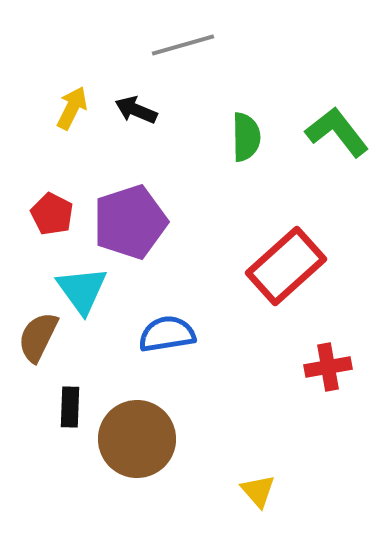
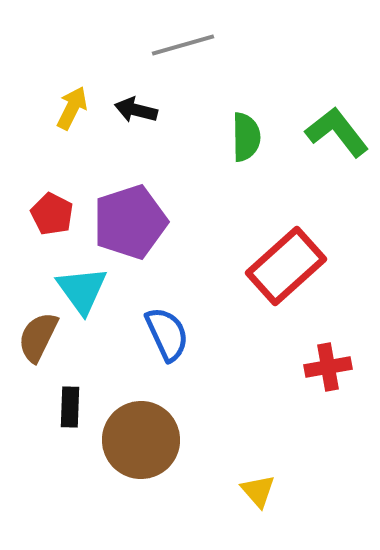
black arrow: rotated 9 degrees counterclockwise
blue semicircle: rotated 74 degrees clockwise
brown circle: moved 4 px right, 1 px down
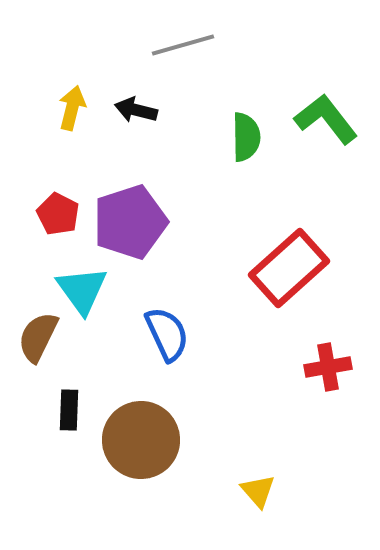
yellow arrow: rotated 12 degrees counterclockwise
green L-shape: moved 11 px left, 13 px up
red pentagon: moved 6 px right
red rectangle: moved 3 px right, 2 px down
black rectangle: moved 1 px left, 3 px down
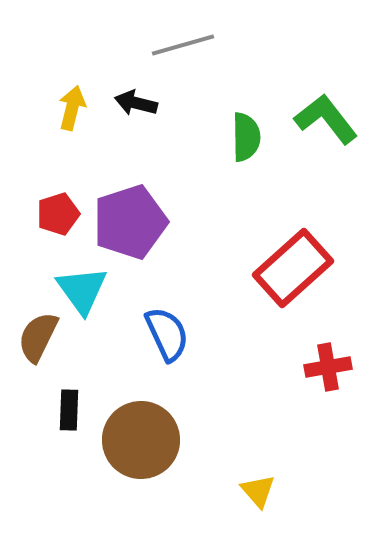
black arrow: moved 7 px up
red pentagon: rotated 27 degrees clockwise
red rectangle: moved 4 px right
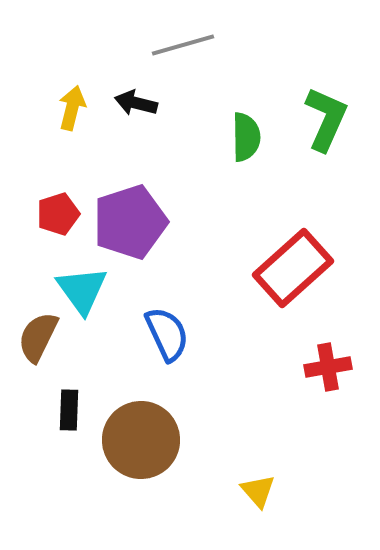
green L-shape: rotated 62 degrees clockwise
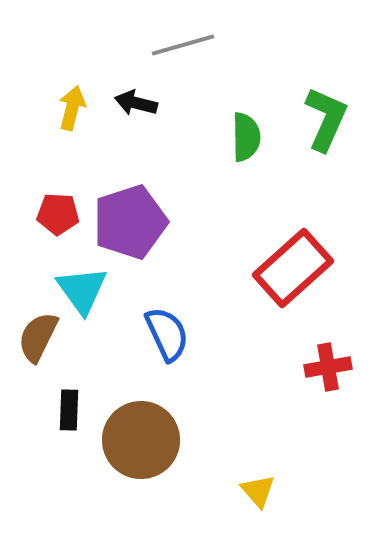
red pentagon: rotated 21 degrees clockwise
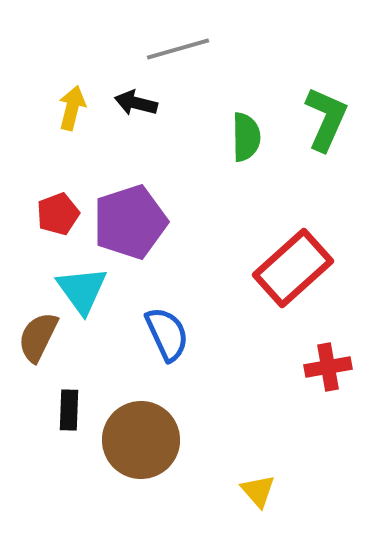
gray line: moved 5 px left, 4 px down
red pentagon: rotated 24 degrees counterclockwise
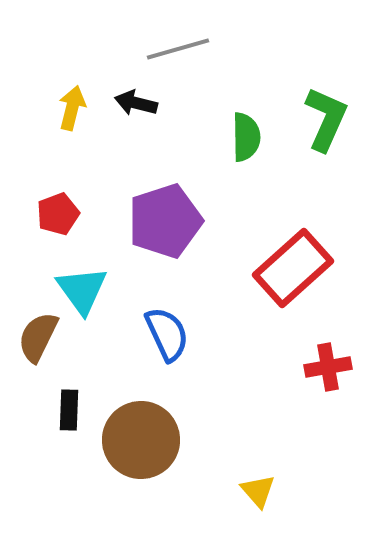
purple pentagon: moved 35 px right, 1 px up
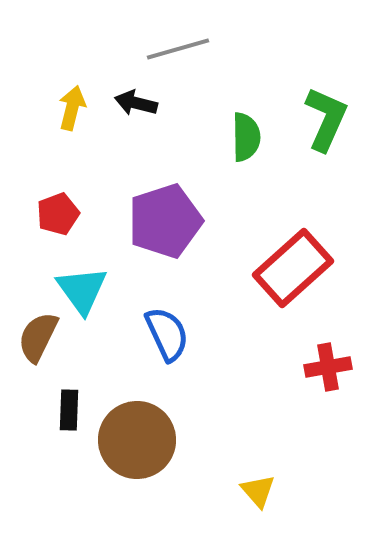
brown circle: moved 4 px left
